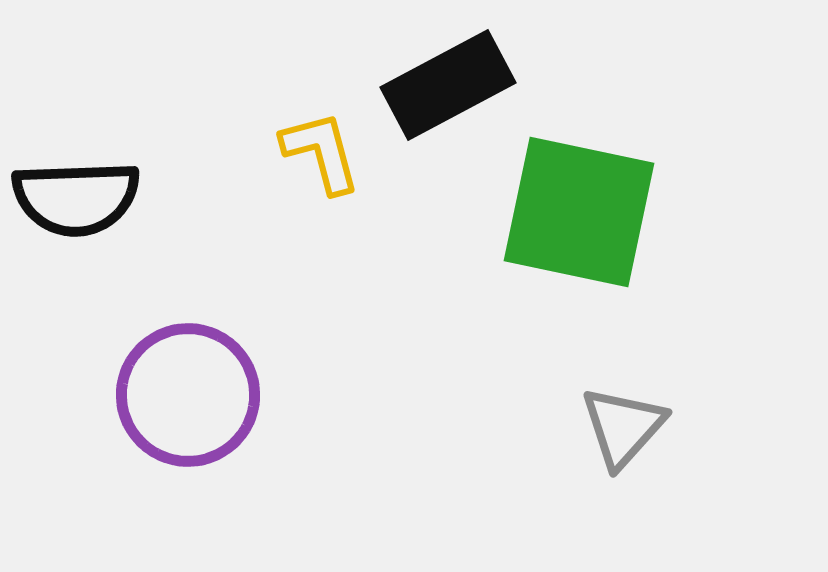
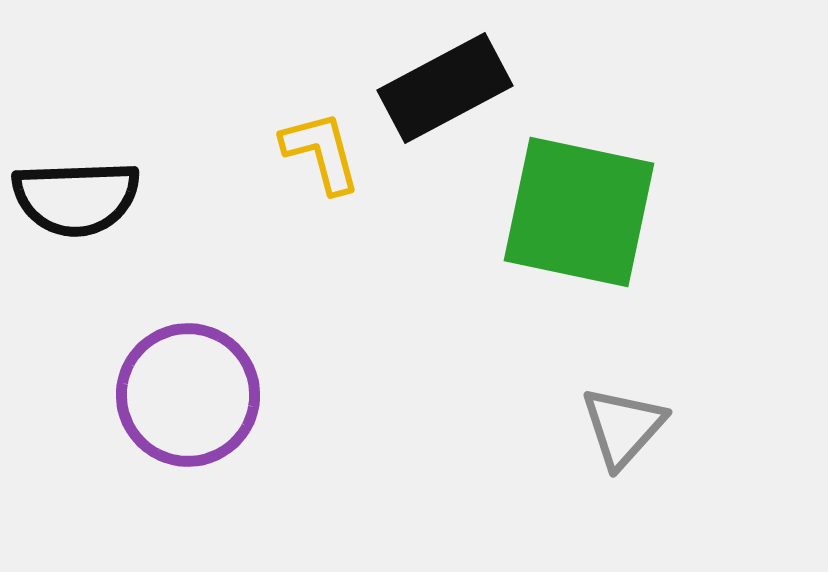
black rectangle: moved 3 px left, 3 px down
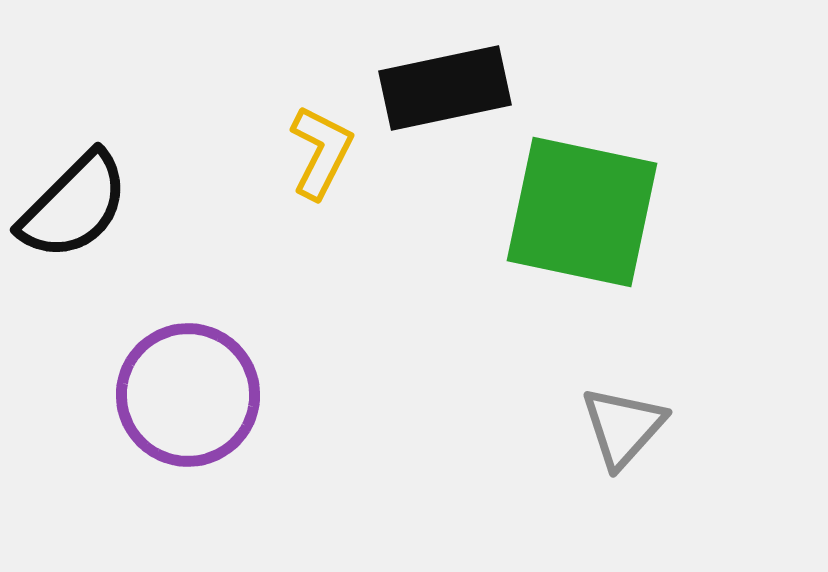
black rectangle: rotated 16 degrees clockwise
yellow L-shape: rotated 42 degrees clockwise
black semicircle: moved 2 px left, 8 px down; rotated 43 degrees counterclockwise
green square: moved 3 px right
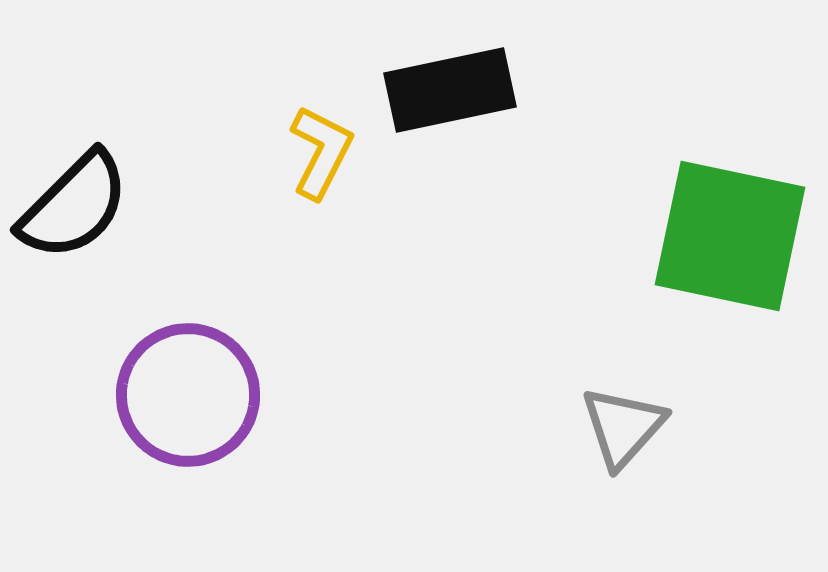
black rectangle: moved 5 px right, 2 px down
green square: moved 148 px right, 24 px down
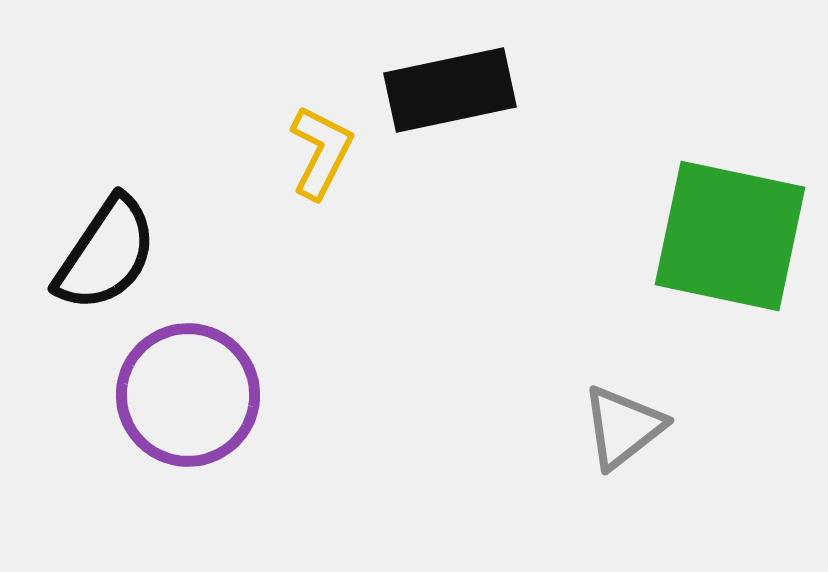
black semicircle: moved 32 px right, 48 px down; rotated 11 degrees counterclockwise
gray triangle: rotated 10 degrees clockwise
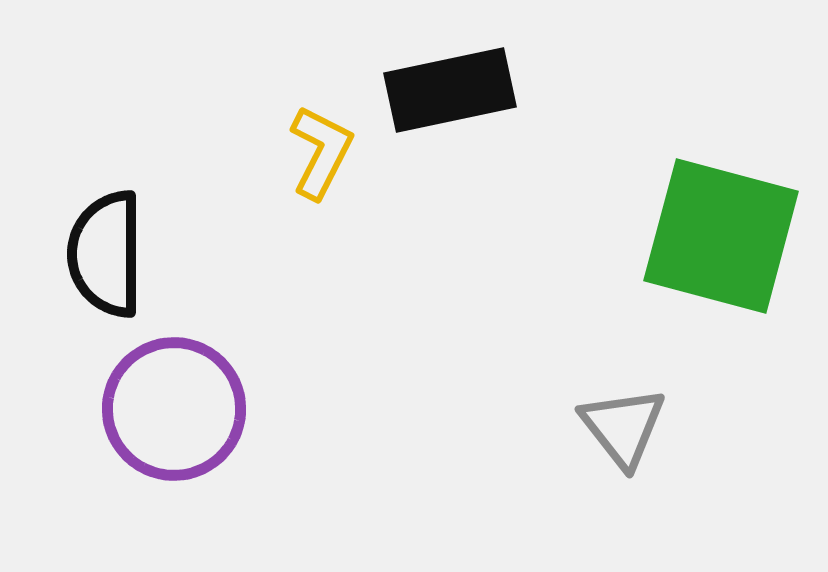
green square: moved 9 px left; rotated 3 degrees clockwise
black semicircle: rotated 146 degrees clockwise
purple circle: moved 14 px left, 14 px down
gray triangle: rotated 30 degrees counterclockwise
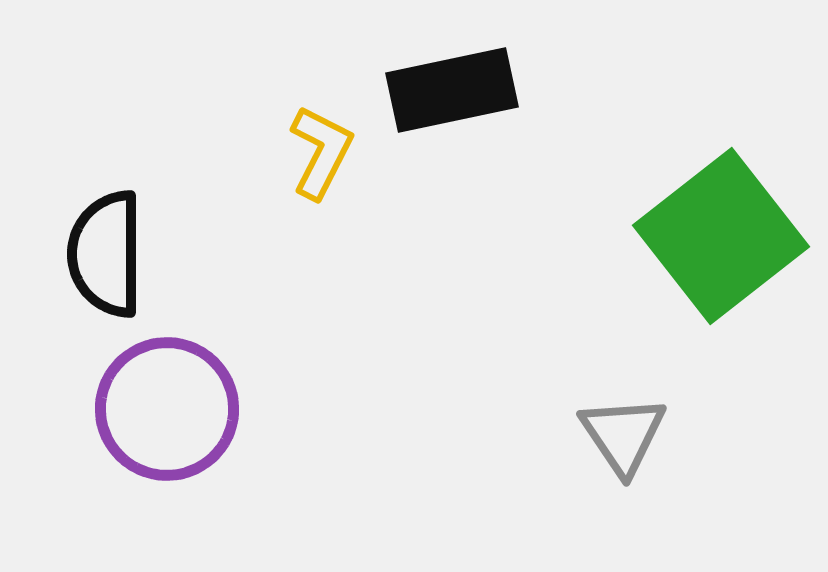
black rectangle: moved 2 px right
green square: rotated 37 degrees clockwise
purple circle: moved 7 px left
gray triangle: moved 8 px down; rotated 4 degrees clockwise
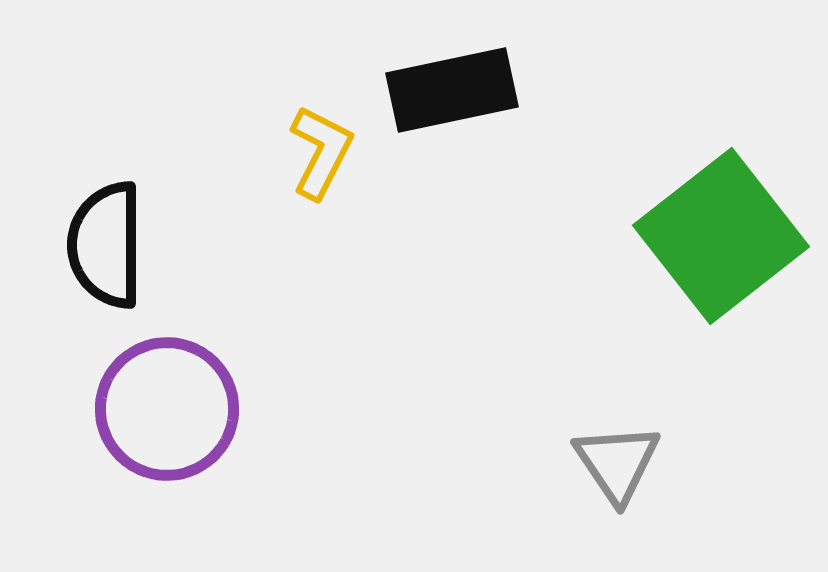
black semicircle: moved 9 px up
gray triangle: moved 6 px left, 28 px down
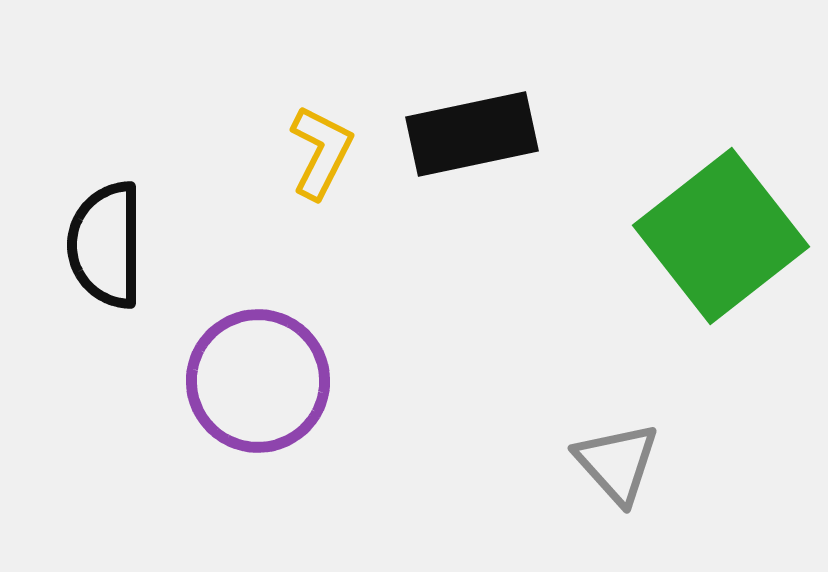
black rectangle: moved 20 px right, 44 px down
purple circle: moved 91 px right, 28 px up
gray triangle: rotated 8 degrees counterclockwise
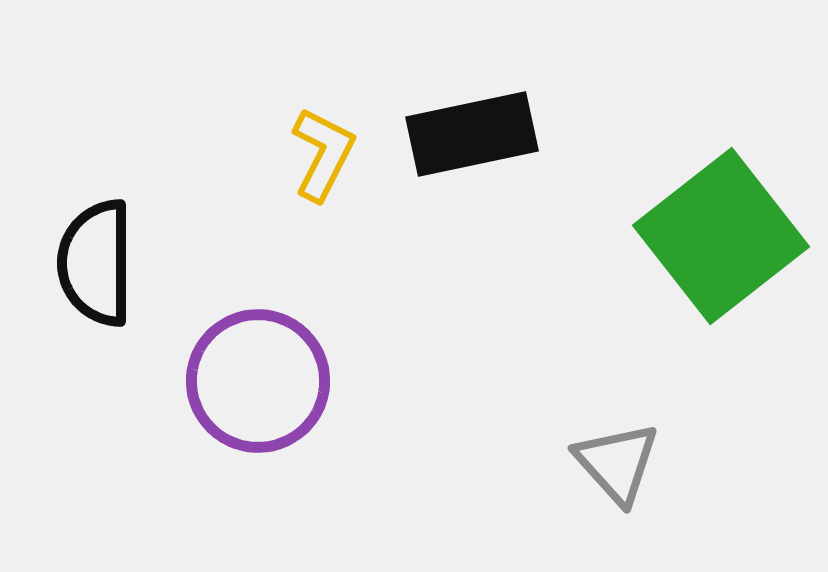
yellow L-shape: moved 2 px right, 2 px down
black semicircle: moved 10 px left, 18 px down
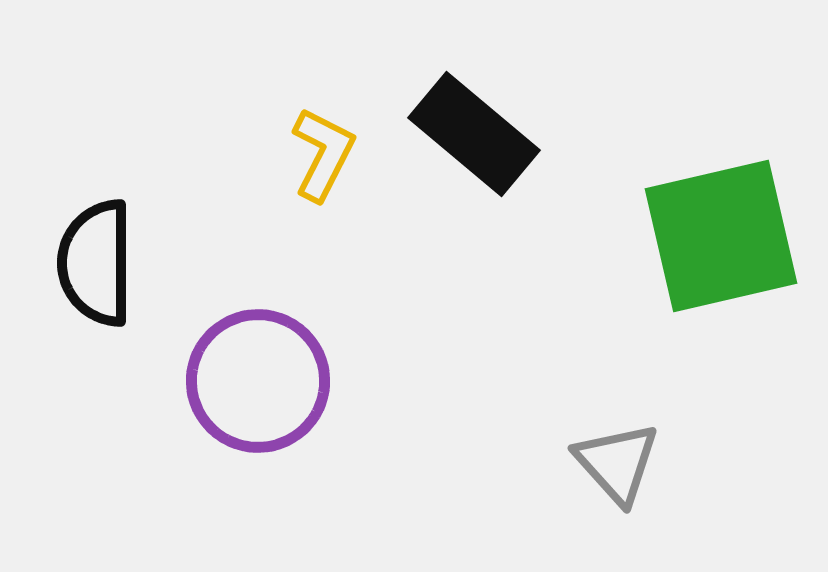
black rectangle: moved 2 px right; rotated 52 degrees clockwise
green square: rotated 25 degrees clockwise
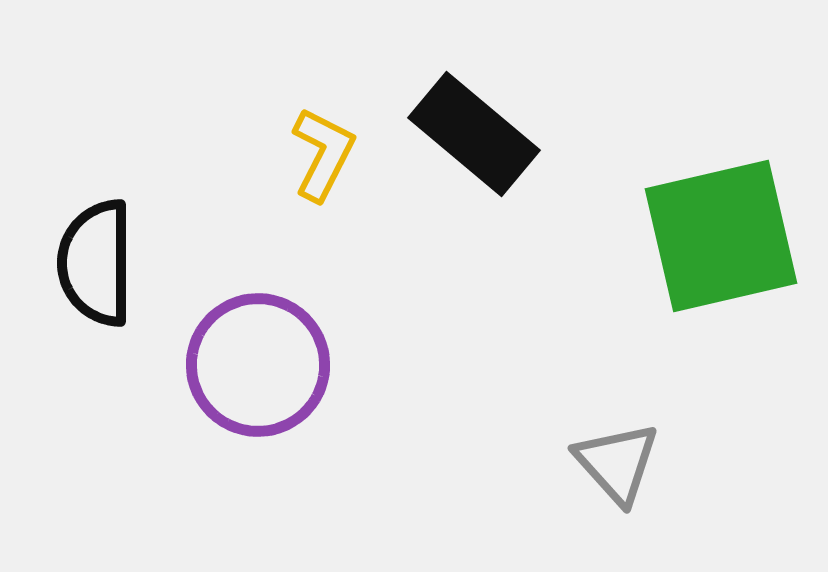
purple circle: moved 16 px up
